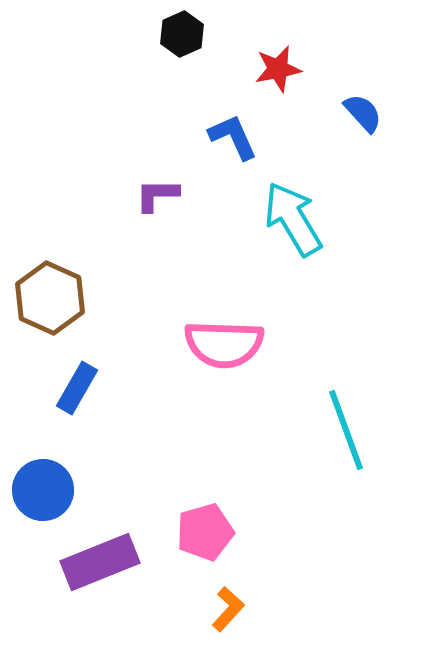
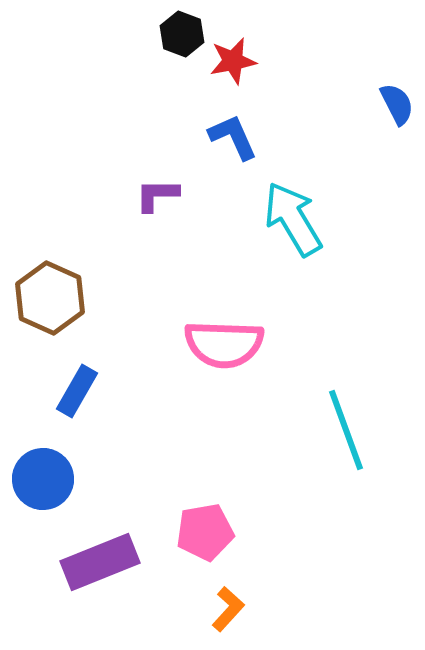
black hexagon: rotated 15 degrees counterclockwise
red star: moved 45 px left, 8 px up
blue semicircle: moved 34 px right, 9 px up; rotated 15 degrees clockwise
blue rectangle: moved 3 px down
blue circle: moved 11 px up
pink pentagon: rotated 6 degrees clockwise
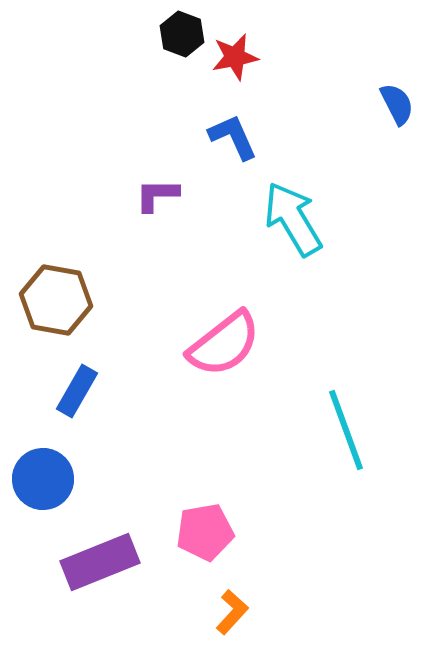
red star: moved 2 px right, 4 px up
brown hexagon: moved 6 px right, 2 px down; rotated 14 degrees counterclockwise
pink semicircle: rotated 40 degrees counterclockwise
orange L-shape: moved 4 px right, 3 px down
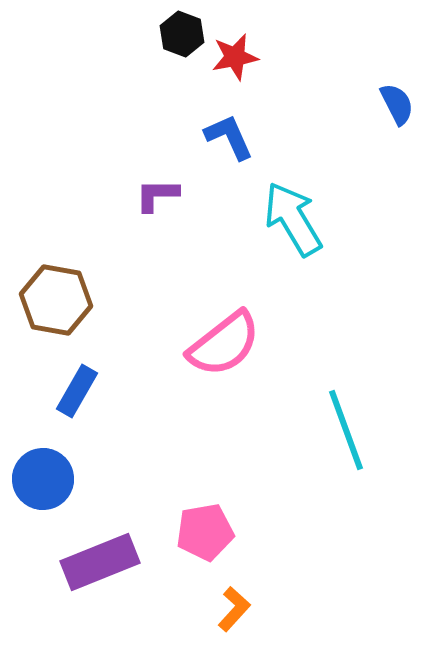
blue L-shape: moved 4 px left
orange L-shape: moved 2 px right, 3 px up
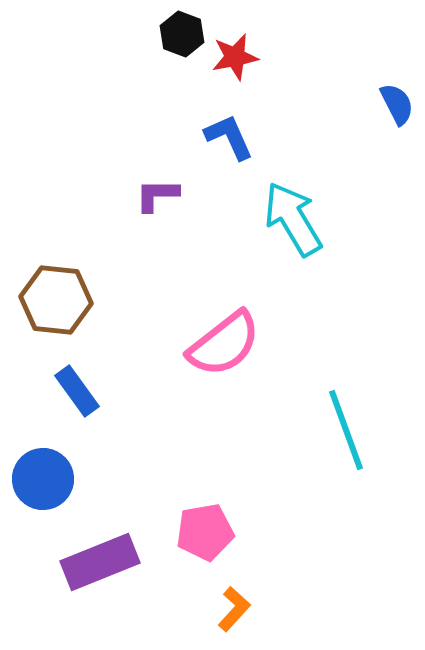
brown hexagon: rotated 4 degrees counterclockwise
blue rectangle: rotated 66 degrees counterclockwise
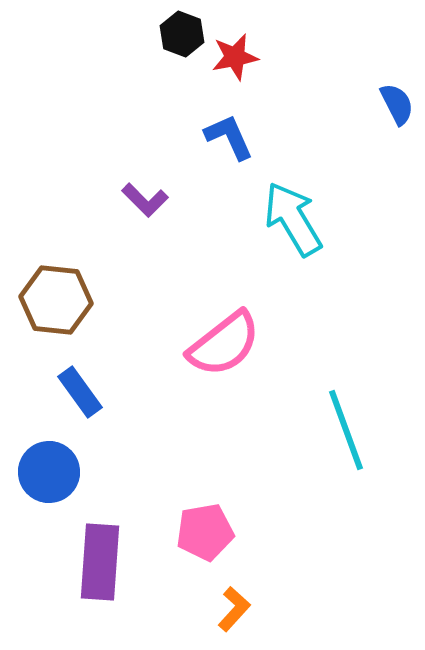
purple L-shape: moved 12 px left, 5 px down; rotated 135 degrees counterclockwise
blue rectangle: moved 3 px right, 1 px down
blue circle: moved 6 px right, 7 px up
purple rectangle: rotated 64 degrees counterclockwise
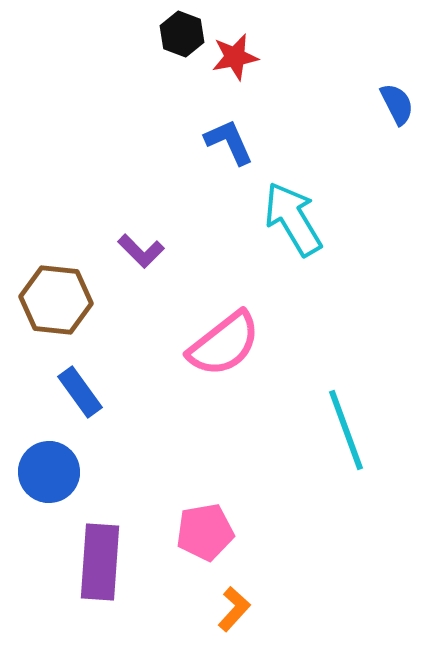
blue L-shape: moved 5 px down
purple L-shape: moved 4 px left, 51 px down
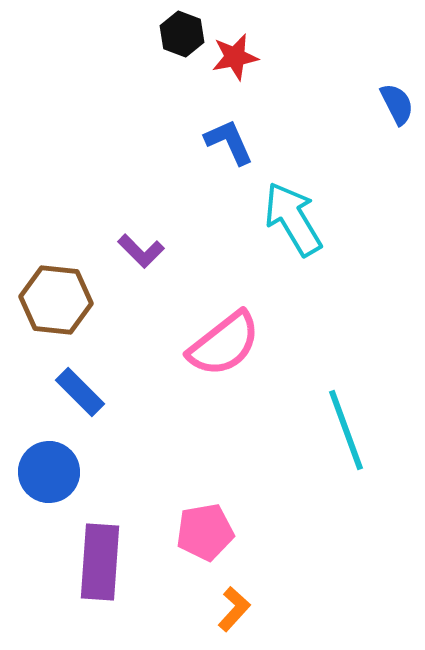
blue rectangle: rotated 9 degrees counterclockwise
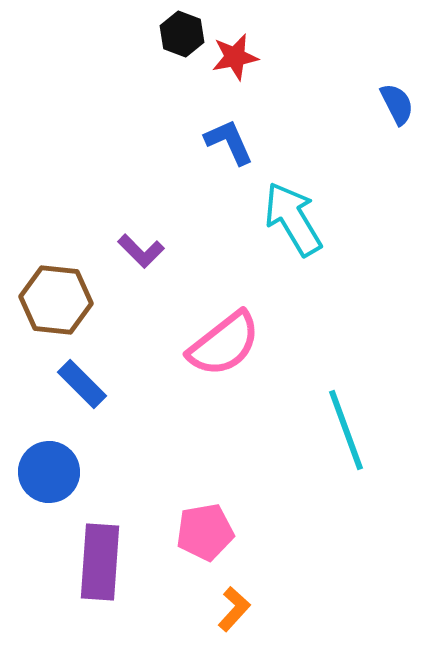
blue rectangle: moved 2 px right, 8 px up
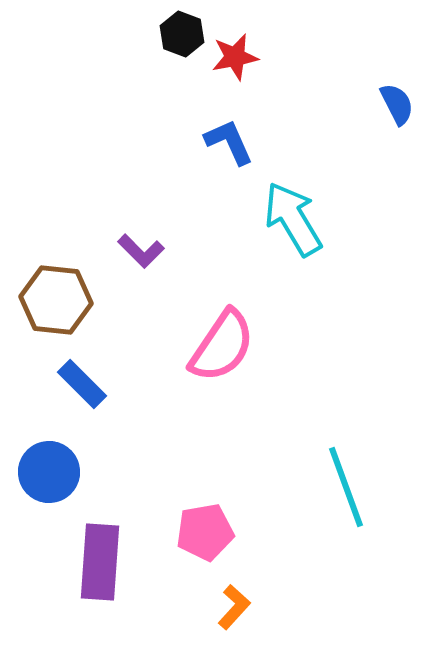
pink semicircle: moved 2 px left, 2 px down; rotated 18 degrees counterclockwise
cyan line: moved 57 px down
orange L-shape: moved 2 px up
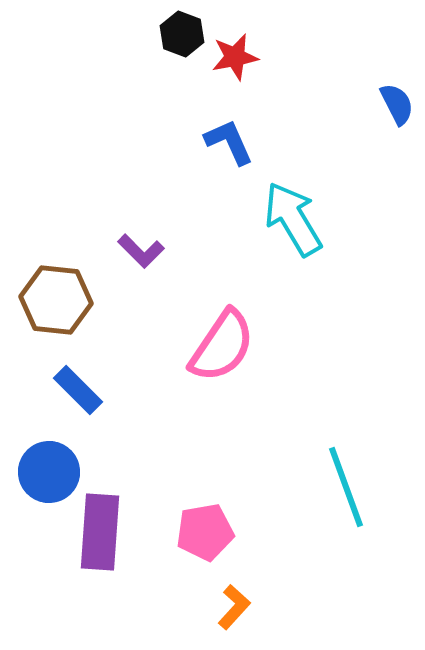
blue rectangle: moved 4 px left, 6 px down
purple rectangle: moved 30 px up
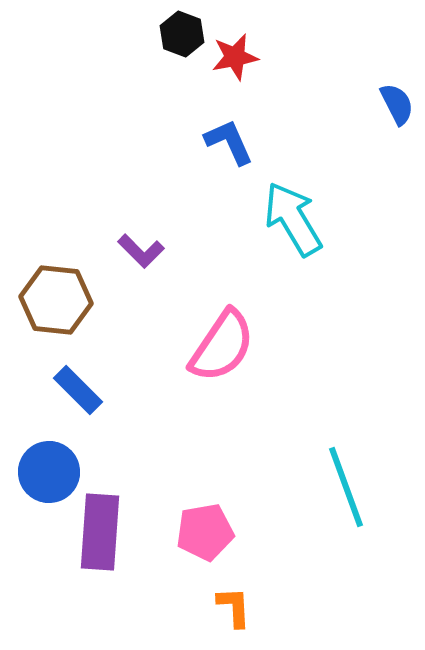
orange L-shape: rotated 45 degrees counterclockwise
